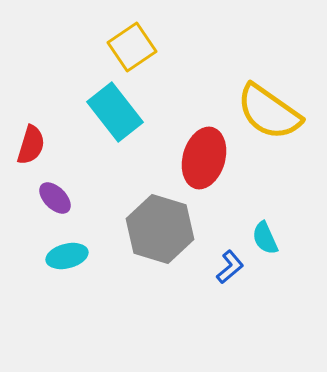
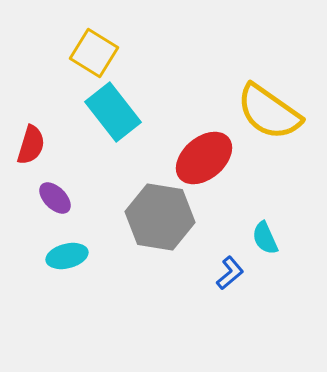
yellow square: moved 38 px left, 6 px down; rotated 24 degrees counterclockwise
cyan rectangle: moved 2 px left
red ellipse: rotated 34 degrees clockwise
gray hexagon: moved 12 px up; rotated 8 degrees counterclockwise
blue L-shape: moved 6 px down
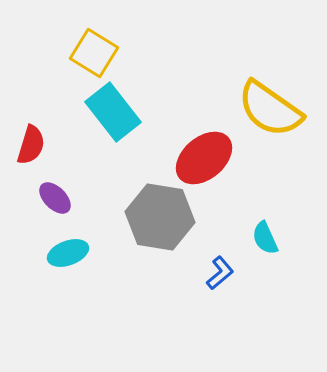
yellow semicircle: moved 1 px right, 3 px up
cyan ellipse: moved 1 px right, 3 px up; rotated 6 degrees counterclockwise
blue L-shape: moved 10 px left
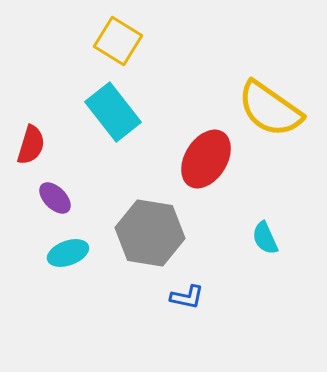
yellow square: moved 24 px right, 12 px up
red ellipse: moved 2 px right, 1 px down; rotated 18 degrees counterclockwise
gray hexagon: moved 10 px left, 16 px down
blue L-shape: moved 33 px left, 24 px down; rotated 52 degrees clockwise
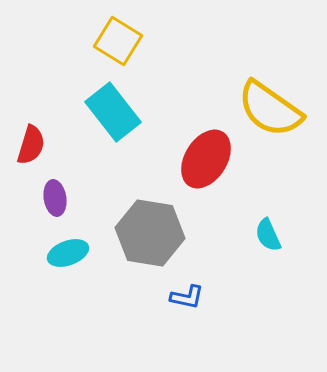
purple ellipse: rotated 36 degrees clockwise
cyan semicircle: moved 3 px right, 3 px up
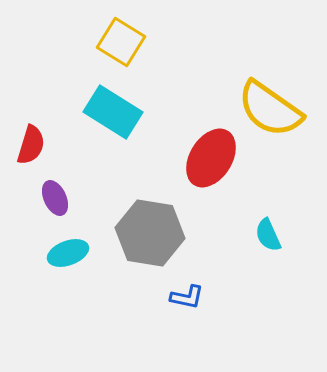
yellow square: moved 3 px right, 1 px down
cyan rectangle: rotated 20 degrees counterclockwise
red ellipse: moved 5 px right, 1 px up
purple ellipse: rotated 16 degrees counterclockwise
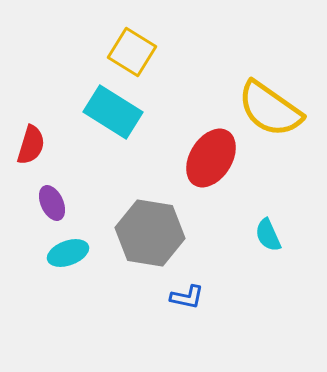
yellow square: moved 11 px right, 10 px down
purple ellipse: moved 3 px left, 5 px down
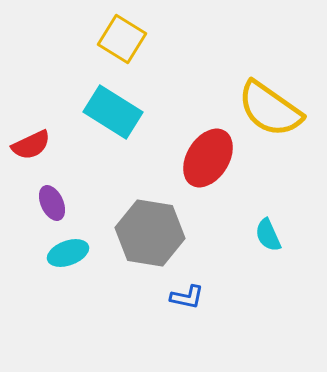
yellow square: moved 10 px left, 13 px up
red semicircle: rotated 48 degrees clockwise
red ellipse: moved 3 px left
